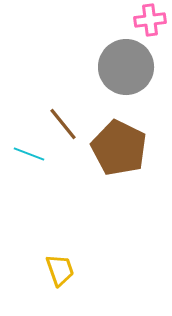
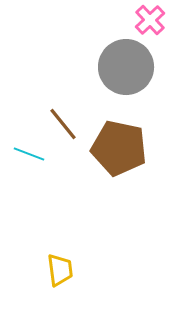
pink cross: rotated 36 degrees counterclockwise
brown pentagon: rotated 14 degrees counterclockwise
yellow trapezoid: rotated 12 degrees clockwise
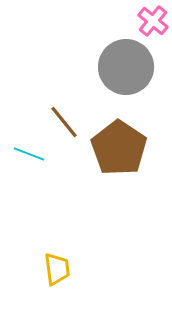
pink cross: moved 3 px right, 1 px down; rotated 8 degrees counterclockwise
brown line: moved 1 px right, 2 px up
brown pentagon: rotated 22 degrees clockwise
yellow trapezoid: moved 3 px left, 1 px up
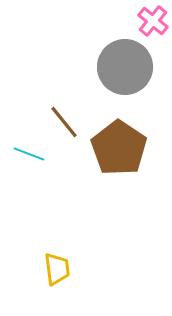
gray circle: moved 1 px left
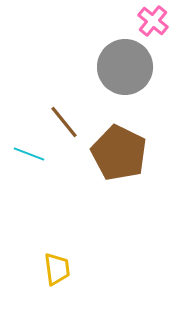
brown pentagon: moved 5 px down; rotated 8 degrees counterclockwise
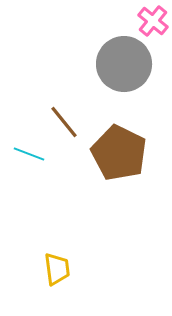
gray circle: moved 1 px left, 3 px up
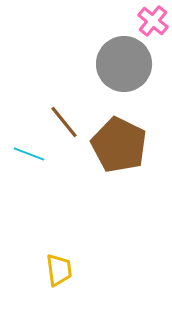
brown pentagon: moved 8 px up
yellow trapezoid: moved 2 px right, 1 px down
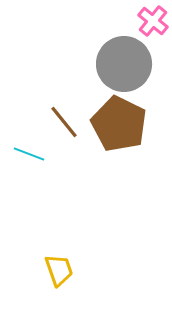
brown pentagon: moved 21 px up
yellow trapezoid: rotated 12 degrees counterclockwise
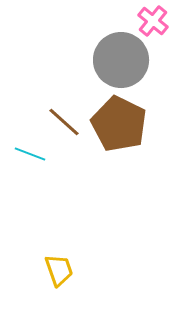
gray circle: moved 3 px left, 4 px up
brown line: rotated 9 degrees counterclockwise
cyan line: moved 1 px right
